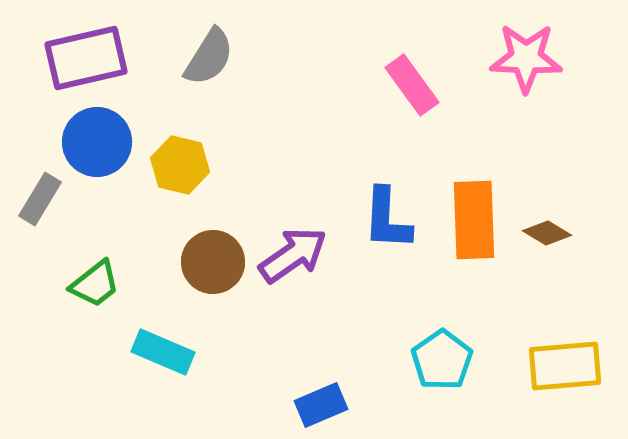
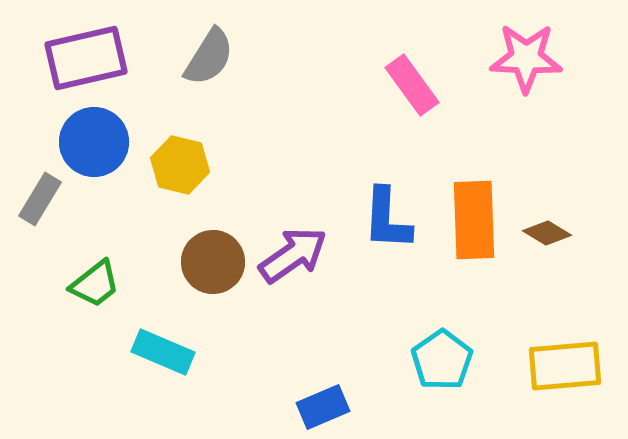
blue circle: moved 3 px left
blue rectangle: moved 2 px right, 2 px down
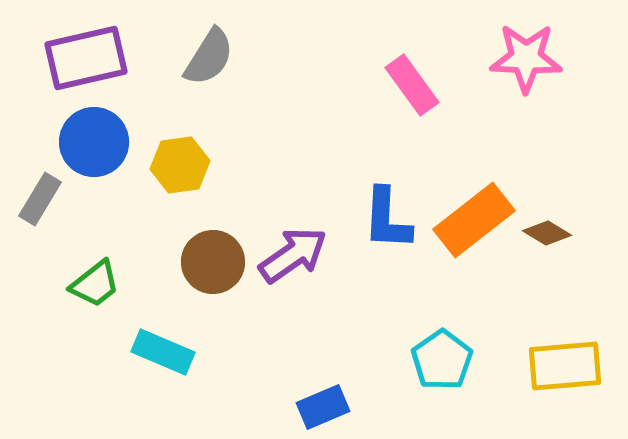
yellow hexagon: rotated 22 degrees counterclockwise
orange rectangle: rotated 54 degrees clockwise
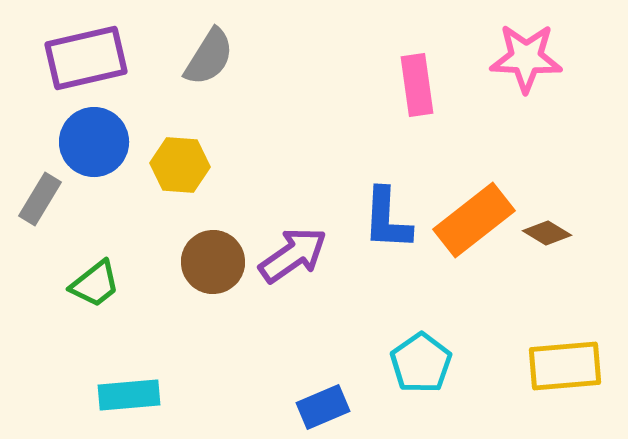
pink rectangle: moved 5 px right; rotated 28 degrees clockwise
yellow hexagon: rotated 12 degrees clockwise
cyan rectangle: moved 34 px left, 43 px down; rotated 28 degrees counterclockwise
cyan pentagon: moved 21 px left, 3 px down
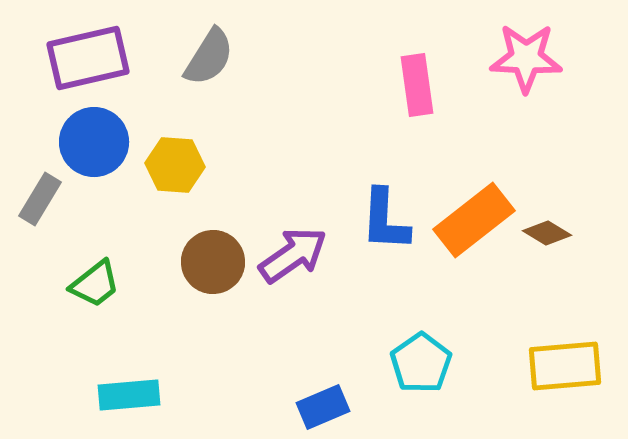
purple rectangle: moved 2 px right
yellow hexagon: moved 5 px left
blue L-shape: moved 2 px left, 1 px down
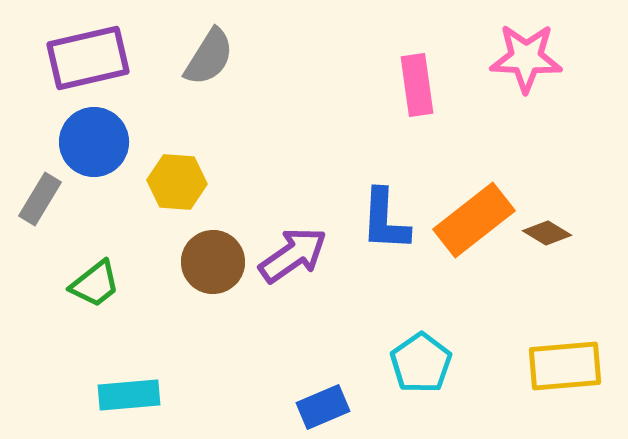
yellow hexagon: moved 2 px right, 17 px down
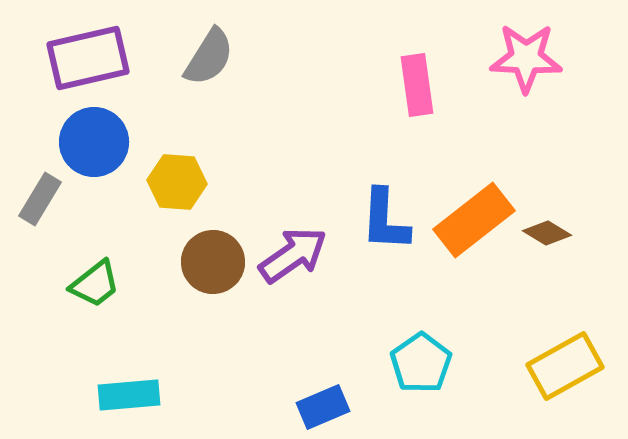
yellow rectangle: rotated 24 degrees counterclockwise
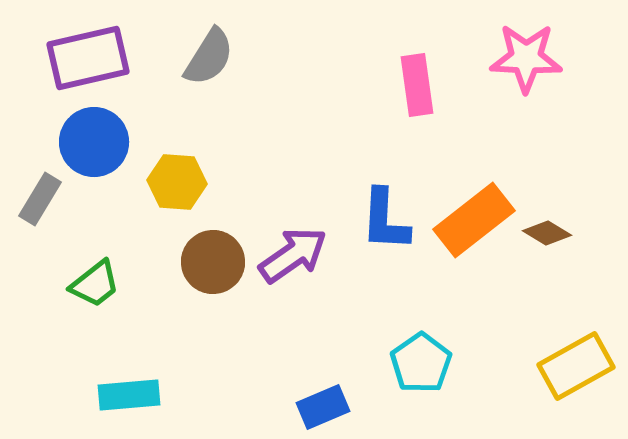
yellow rectangle: moved 11 px right
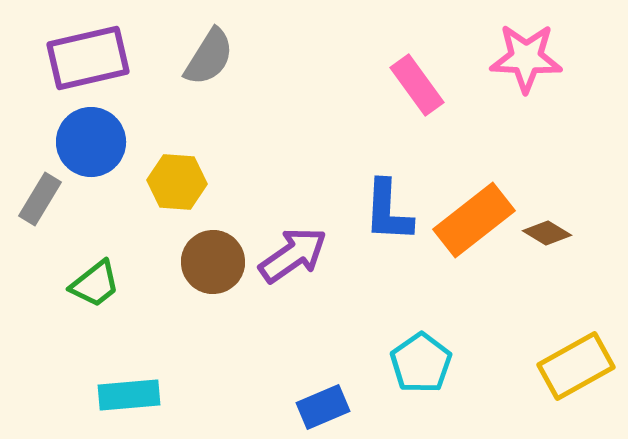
pink rectangle: rotated 28 degrees counterclockwise
blue circle: moved 3 px left
blue L-shape: moved 3 px right, 9 px up
